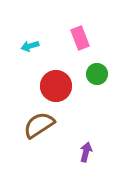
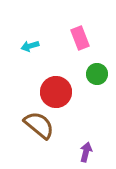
red circle: moved 6 px down
brown semicircle: rotated 72 degrees clockwise
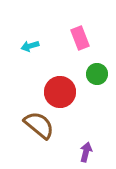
red circle: moved 4 px right
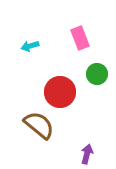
purple arrow: moved 1 px right, 2 px down
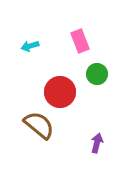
pink rectangle: moved 3 px down
purple arrow: moved 10 px right, 11 px up
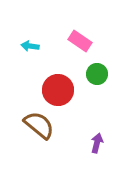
pink rectangle: rotated 35 degrees counterclockwise
cyan arrow: rotated 24 degrees clockwise
red circle: moved 2 px left, 2 px up
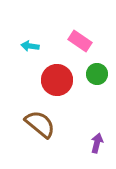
red circle: moved 1 px left, 10 px up
brown semicircle: moved 1 px right, 1 px up
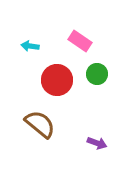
purple arrow: rotated 96 degrees clockwise
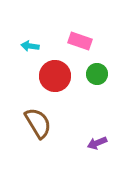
pink rectangle: rotated 15 degrees counterclockwise
red circle: moved 2 px left, 4 px up
brown semicircle: moved 2 px left, 1 px up; rotated 20 degrees clockwise
purple arrow: rotated 138 degrees clockwise
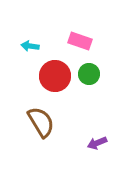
green circle: moved 8 px left
brown semicircle: moved 3 px right, 1 px up
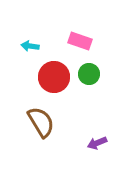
red circle: moved 1 px left, 1 px down
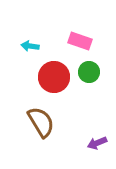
green circle: moved 2 px up
